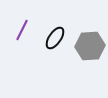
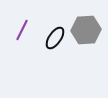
gray hexagon: moved 4 px left, 16 px up
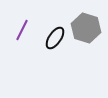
gray hexagon: moved 2 px up; rotated 20 degrees clockwise
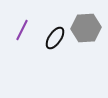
gray hexagon: rotated 20 degrees counterclockwise
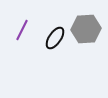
gray hexagon: moved 1 px down
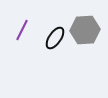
gray hexagon: moved 1 px left, 1 px down
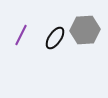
purple line: moved 1 px left, 5 px down
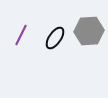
gray hexagon: moved 4 px right, 1 px down
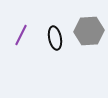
black ellipse: rotated 45 degrees counterclockwise
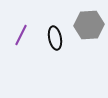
gray hexagon: moved 6 px up
